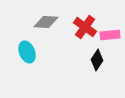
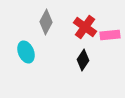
gray diamond: rotated 65 degrees counterclockwise
cyan ellipse: moved 1 px left
black diamond: moved 14 px left
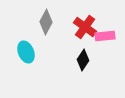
pink rectangle: moved 5 px left, 1 px down
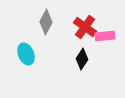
cyan ellipse: moved 2 px down
black diamond: moved 1 px left, 1 px up
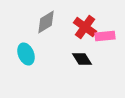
gray diamond: rotated 30 degrees clockwise
black diamond: rotated 65 degrees counterclockwise
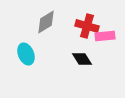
red cross: moved 2 px right, 1 px up; rotated 20 degrees counterclockwise
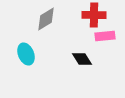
gray diamond: moved 3 px up
red cross: moved 7 px right, 11 px up; rotated 15 degrees counterclockwise
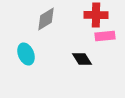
red cross: moved 2 px right
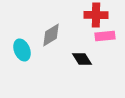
gray diamond: moved 5 px right, 16 px down
cyan ellipse: moved 4 px left, 4 px up
